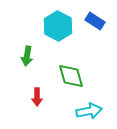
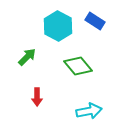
green arrow: moved 1 px down; rotated 144 degrees counterclockwise
green diamond: moved 7 px right, 10 px up; rotated 24 degrees counterclockwise
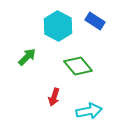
red arrow: moved 17 px right; rotated 18 degrees clockwise
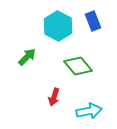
blue rectangle: moved 2 px left; rotated 36 degrees clockwise
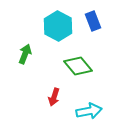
green arrow: moved 2 px left, 3 px up; rotated 24 degrees counterclockwise
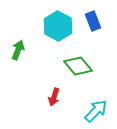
green arrow: moved 7 px left, 4 px up
cyan arrow: moved 7 px right; rotated 35 degrees counterclockwise
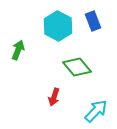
green diamond: moved 1 px left, 1 px down
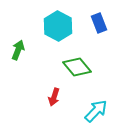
blue rectangle: moved 6 px right, 2 px down
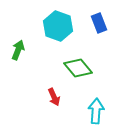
cyan hexagon: rotated 8 degrees counterclockwise
green diamond: moved 1 px right, 1 px down
red arrow: rotated 42 degrees counterclockwise
cyan arrow: rotated 40 degrees counterclockwise
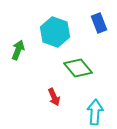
cyan hexagon: moved 3 px left, 6 px down
cyan arrow: moved 1 px left, 1 px down
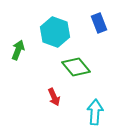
green diamond: moved 2 px left, 1 px up
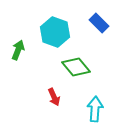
blue rectangle: rotated 24 degrees counterclockwise
cyan arrow: moved 3 px up
